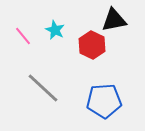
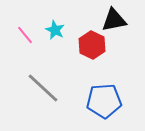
pink line: moved 2 px right, 1 px up
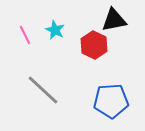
pink line: rotated 12 degrees clockwise
red hexagon: moved 2 px right
gray line: moved 2 px down
blue pentagon: moved 7 px right
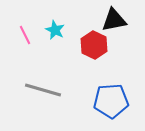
gray line: rotated 27 degrees counterclockwise
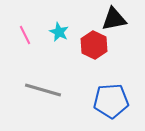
black triangle: moved 1 px up
cyan star: moved 4 px right, 2 px down
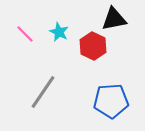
pink line: moved 1 px up; rotated 18 degrees counterclockwise
red hexagon: moved 1 px left, 1 px down
gray line: moved 2 px down; rotated 72 degrees counterclockwise
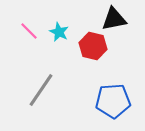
pink line: moved 4 px right, 3 px up
red hexagon: rotated 12 degrees counterclockwise
gray line: moved 2 px left, 2 px up
blue pentagon: moved 2 px right
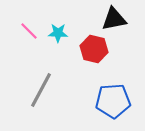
cyan star: moved 1 px left, 1 px down; rotated 24 degrees counterclockwise
red hexagon: moved 1 px right, 3 px down
gray line: rotated 6 degrees counterclockwise
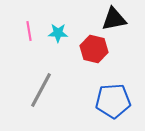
pink line: rotated 36 degrees clockwise
